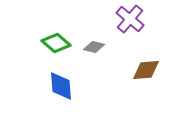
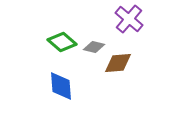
purple cross: moved 1 px left
green diamond: moved 6 px right, 1 px up
brown diamond: moved 28 px left, 7 px up
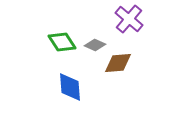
green diamond: rotated 16 degrees clockwise
gray diamond: moved 1 px right, 2 px up; rotated 10 degrees clockwise
blue diamond: moved 9 px right, 1 px down
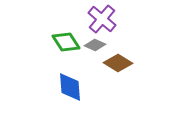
purple cross: moved 27 px left
green diamond: moved 4 px right
brown diamond: rotated 36 degrees clockwise
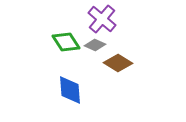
blue diamond: moved 3 px down
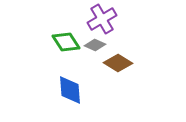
purple cross: rotated 20 degrees clockwise
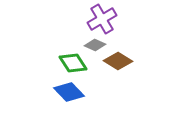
green diamond: moved 7 px right, 21 px down
brown diamond: moved 2 px up
blue diamond: moved 1 px left, 2 px down; rotated 40 degrees counterclockwise
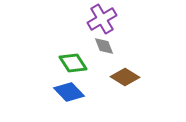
gray diamond: moved 9 px right, 1 px down; rotated 45 degrees clockwise
brown diamond: moved 7 px right, 16 px down
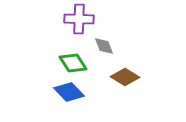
purple cross: moved 23 px left; rotated 32 degrees clockwise
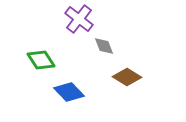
purple cross: rotated 36 degrees clockwise
green diamond: moved 32 px left, 3 px up
brown diamond: moved 2 px right
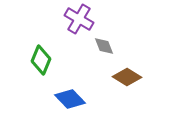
purple cross: rotated 8 degrees counterclockwise
green diamond: rotated 56 degrees clockwise
blue diamond: moved 1 px right, 7 px down
